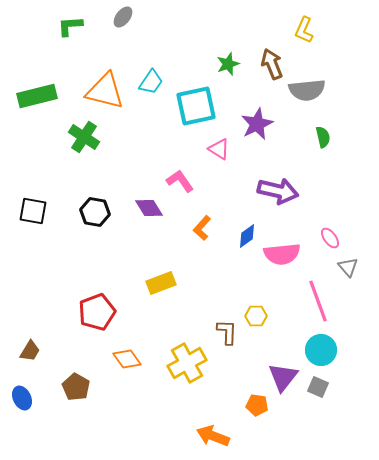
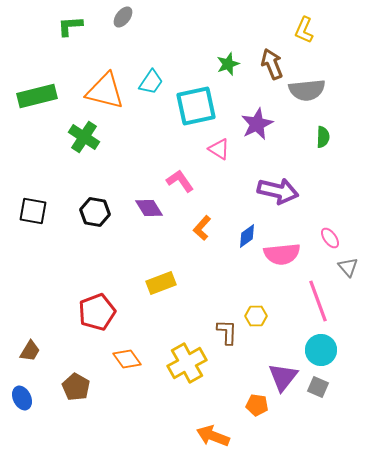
green semicircle: rotated 15 degrees clockwise
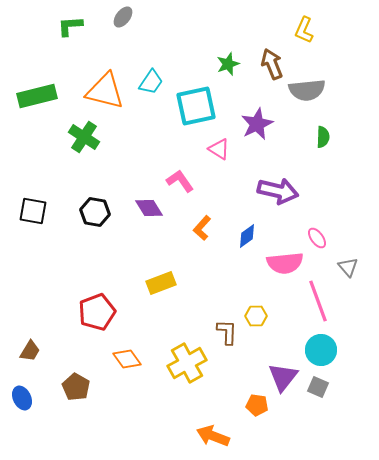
pink ellipse: moved 13 px left
pink semicircle: moved 3 px right, 9 px down
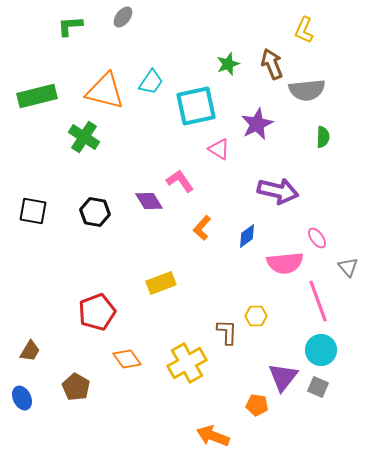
purple diamond: moved 7 px up
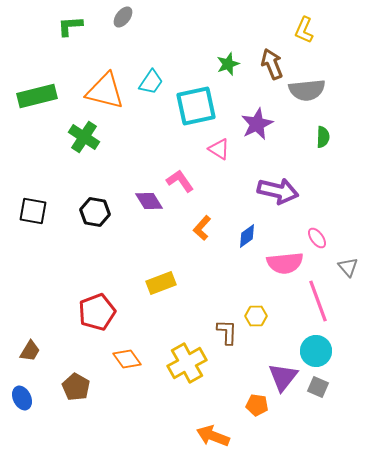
cyan circle: moved 5 px left, 1 px down
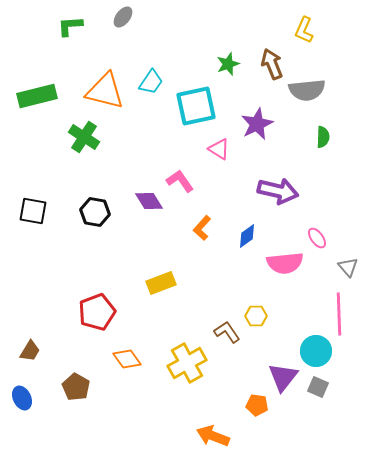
pink line: moved 21 px right, 13 px down; rotated 18 degrees clockwise
brown L-shape: rotated 36 degrees counterclockwise
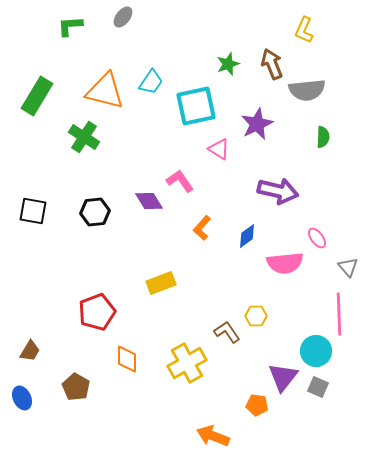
green rectangle: rotated 45 degrees counterclockwise
black hexagon: rotated 16 degrees counterclockwise
orange diamond: rotated 36 degrees clockwise
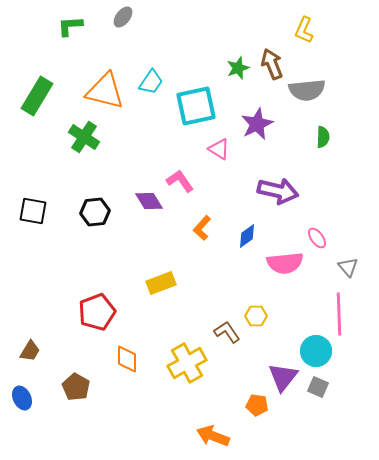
green star: moved 10 px right, 4 px down
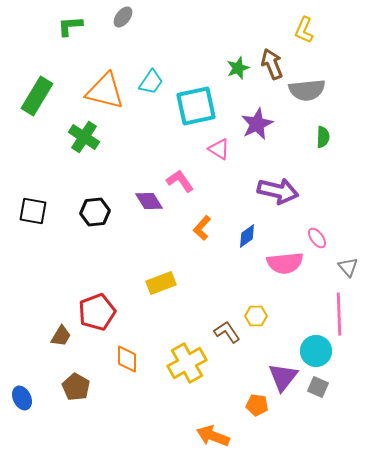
brown trapezoid: moved 31 px right, 15 px up
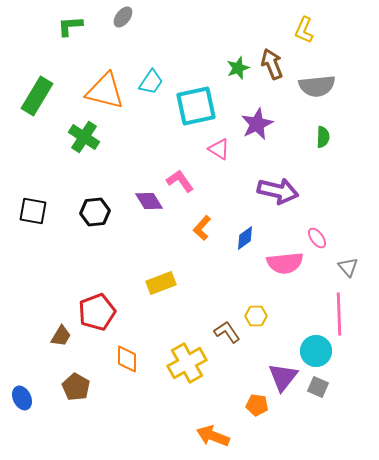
gray semicircle: moved 10 px right, 4 px up
blue diamond: moved 2 px left, 2 px down
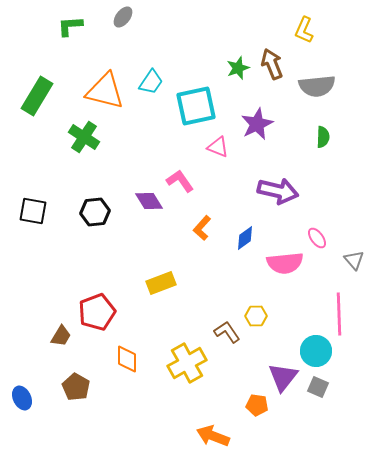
pink triangle: moved 1 px left, 2 px up; rotated 10 degrees counterclockwise
gray triangle: moved 6 px right, 7 px up
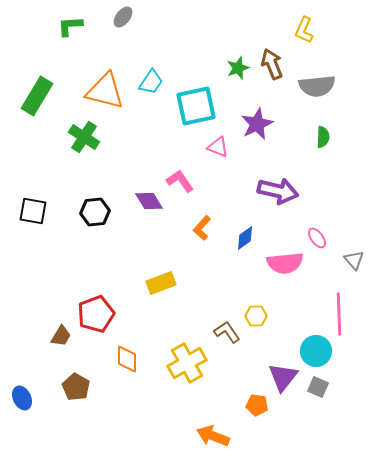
red pentagon: moved 1 px left, 2 px down
